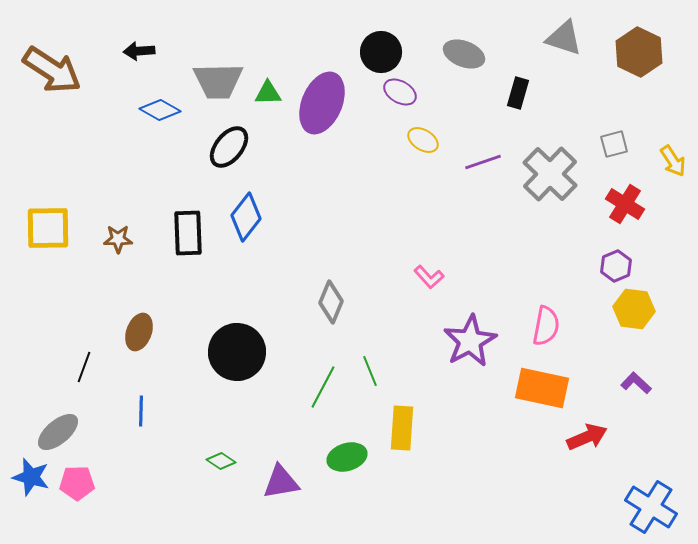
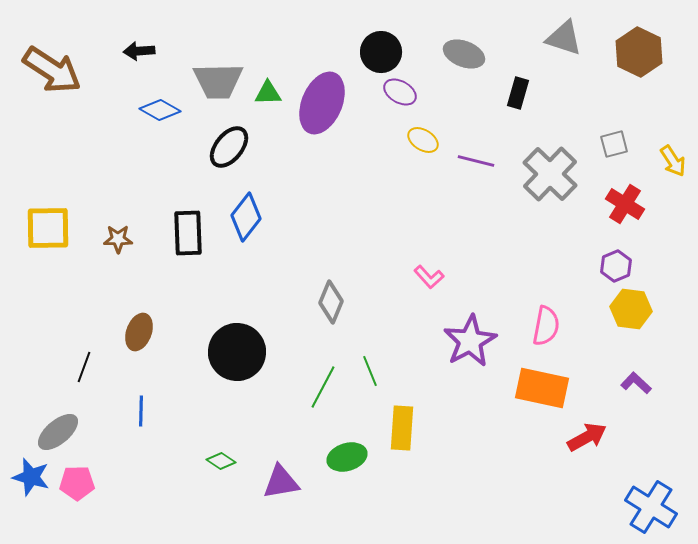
purple line at (483, 162): moved 7 px left, 1 px up; rotated 33 degrees clockwise
yellow hexagon at (634, 309): moved 3 px left
red arrow at (587, 437): rotated 6 degrees counterclockwise
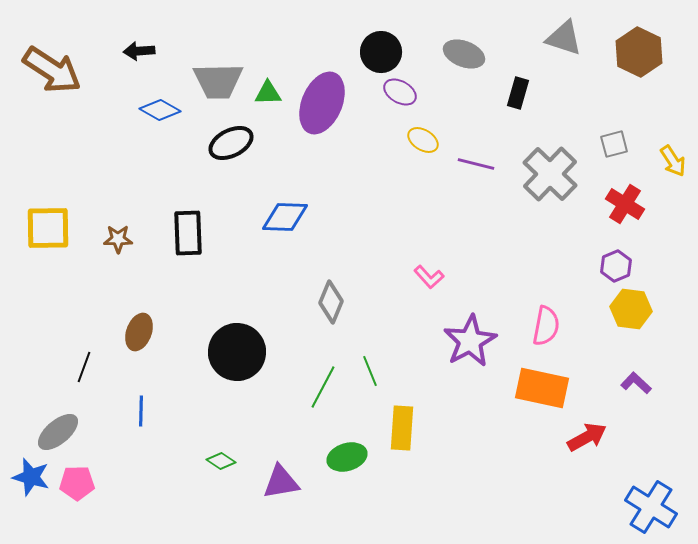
black ellipse at (229, 147): moved 2 px right, 4 px up; rotated 24 degrees clockwise
purple line at (476, 161): moved 3 px down
blue diamond at (246, 217): moved 39 px right; rotated 54 degrees clockwise
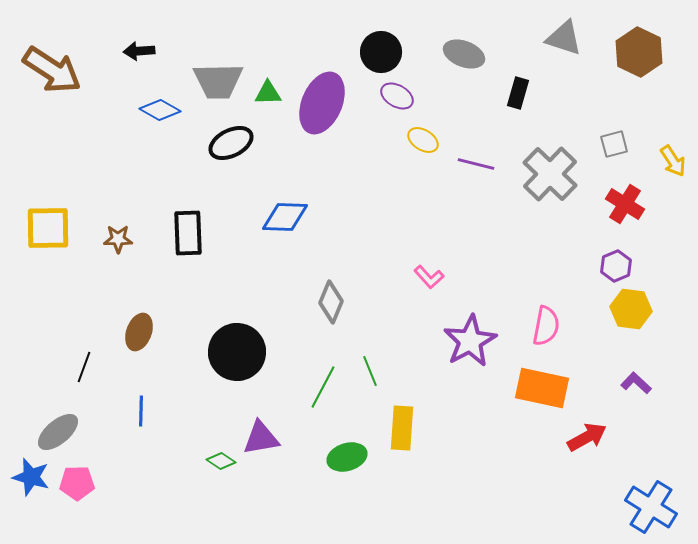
purple ellipse at (400, 92): moved 3 px left, 4 px down
purple triangle at (281, 482): moved 20 px left, 44 px up
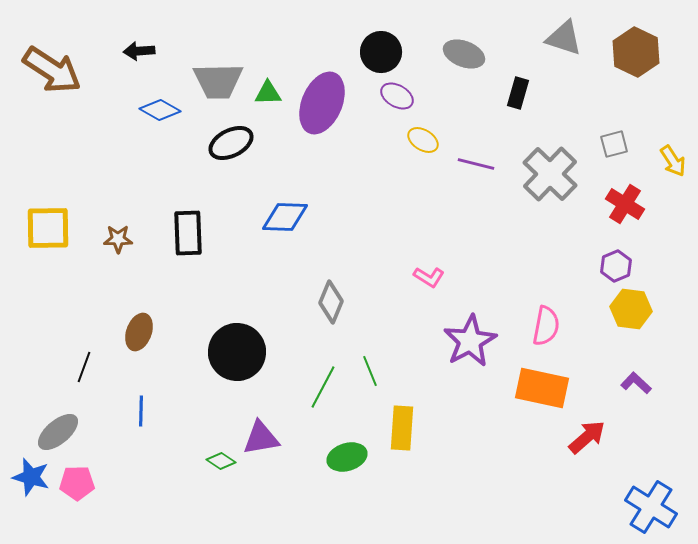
brown hexagon at (639, 52): moved 3 px left
pink L-shape at (429, 277): rotated 16 degrees counterclockwise
red arrow at (587, 437): rotated 12 degrees counterclockwise
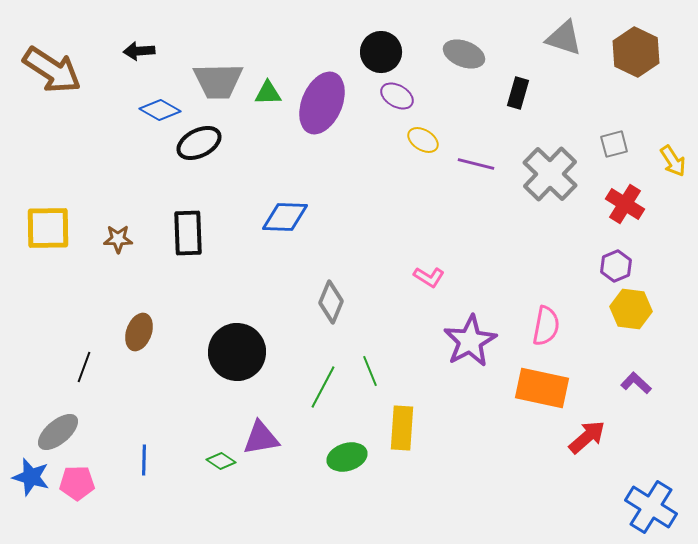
black ellipse at (231, 143): moved 32 px left
blue line at (141, 411): moved 3 px right, 49 px down
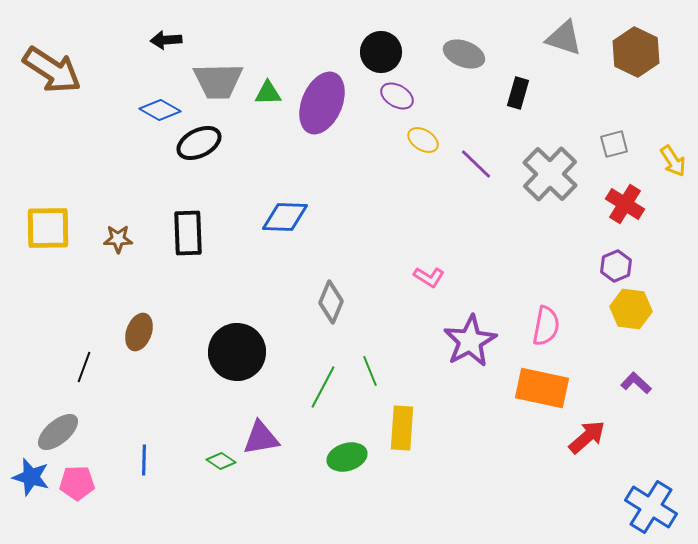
black arrow at (139, 51): moved 27 px right, 11 px up
purple line at (476, 164): rotated 30 degrees clockwise
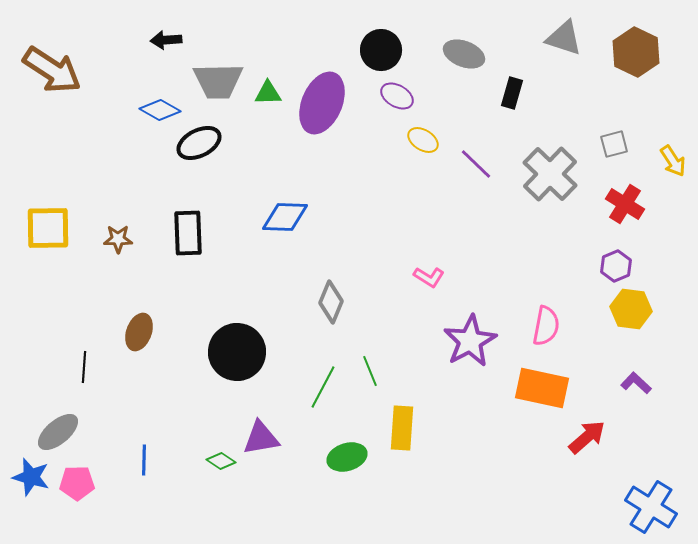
black circle at (381, 52): moved 2 px up
black rectangle at (518, 93): moved 6 px left
black line at (84, 367): rotated 16 degrees counterclockwise
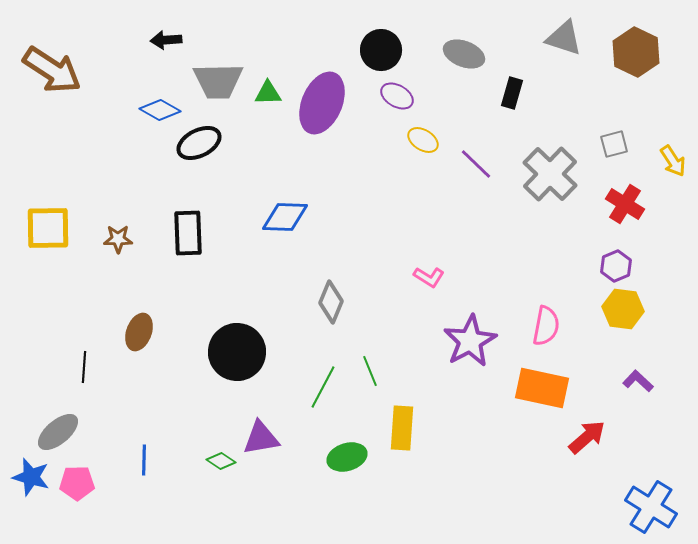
yellow hexagon at (631, 309): moved 8 px left
purple L-shape at (636, 383): moved 2 px right, 2 px up
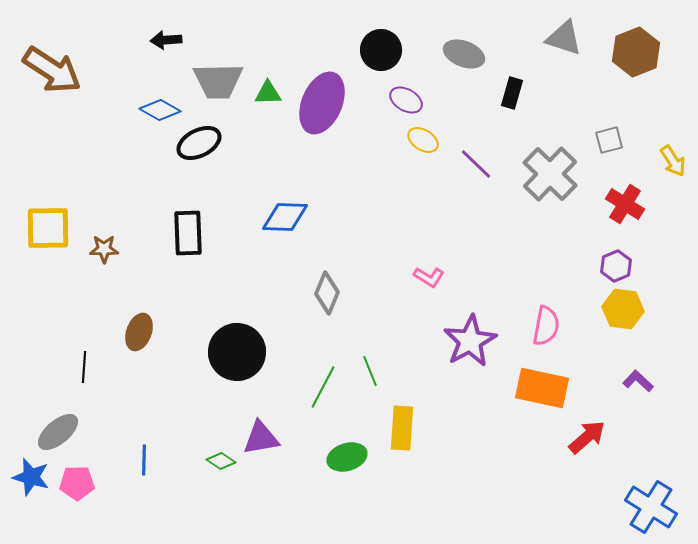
brown hexagon at (636, 52): rotated 12 degrees clockwise
purple ellipse at (397, 96): moved 9 px right, 4 px down
gray square at (614, 144): moved 5 px left, 4 px up
brown star at (118, 239): moved 14 px left, 10 px down
gray diamond at (331, 302): moved 4 px left, 9 px up
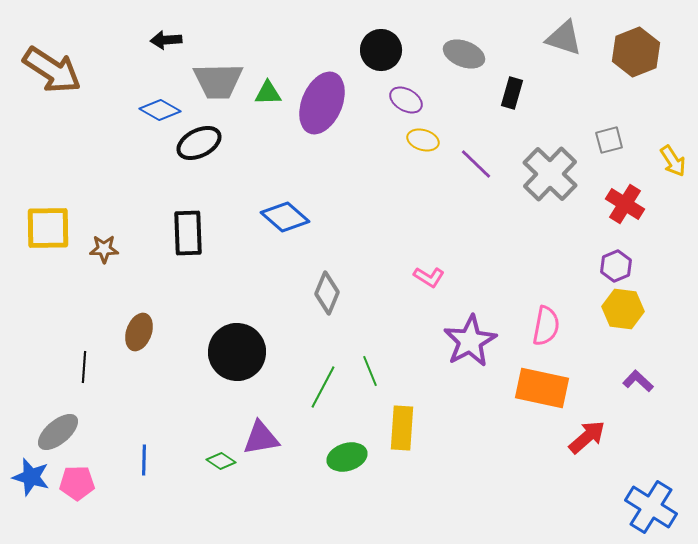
yellow ellipse at (423, 140): rotated 16 degrees counterclockwise
blue diamond at (285, 217): rotated 39 degrees clockwise
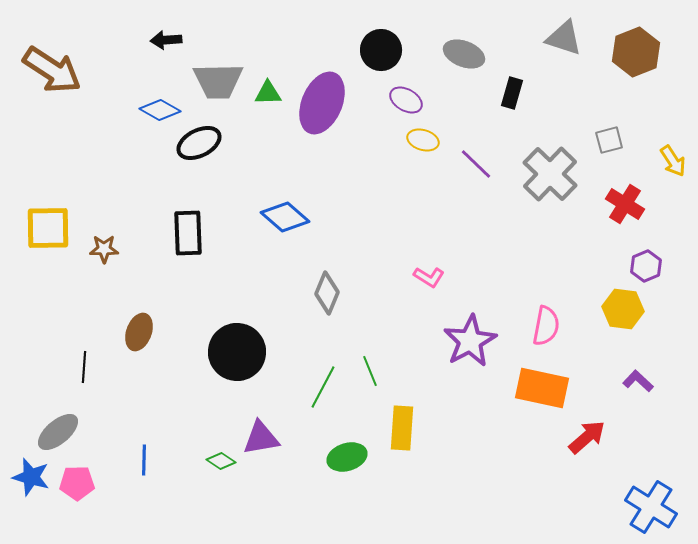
purple hexagon at (616, 266): moved 30 px right
